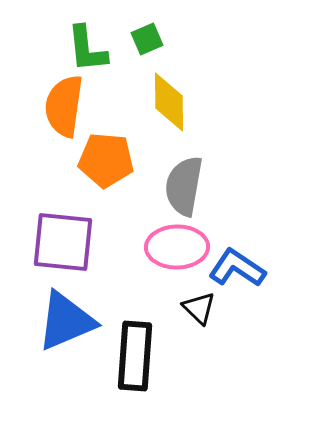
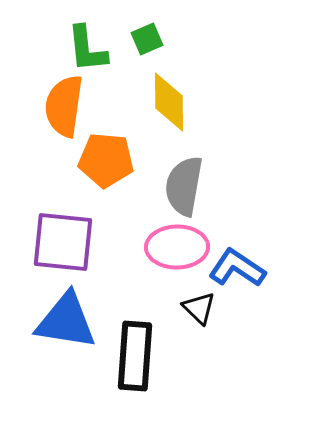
blue triangle: rotated 32 degrees clockwise
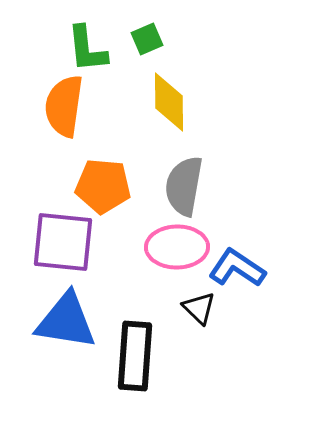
orange pentagon: moved 3 px left, 26 px down
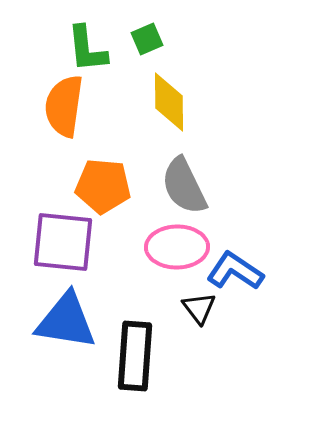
gray semicircle: rotated 36 degrees counterclockwise
blue L-shape: moved 2 px left, 3 px down
black triangle: rotated 9 degrees clockwise
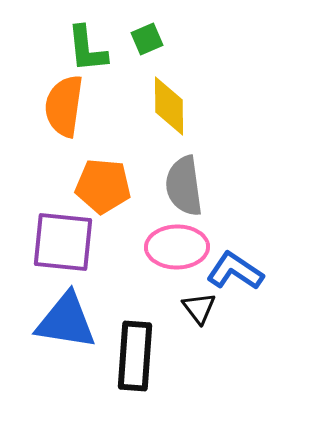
yellow diamond: moved 4 px down
gray semicircle: rotated 18 degrees clockwise
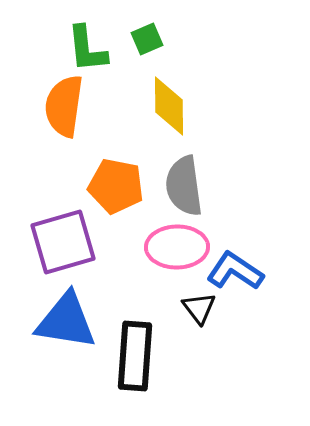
orange pentagon: moved 13 px right; rotated 6 degrees clockwise
purple square: rotated 22 degrees counterclockwise
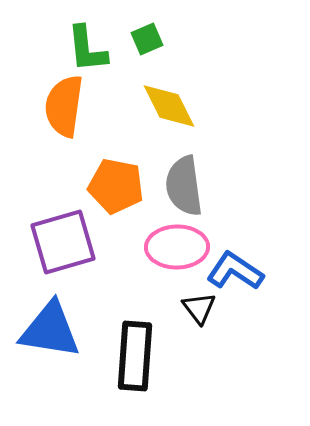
yellow diamond: rotated 26 degrees counterclockwise
blue triangle: moved 16 px left, 9 px down
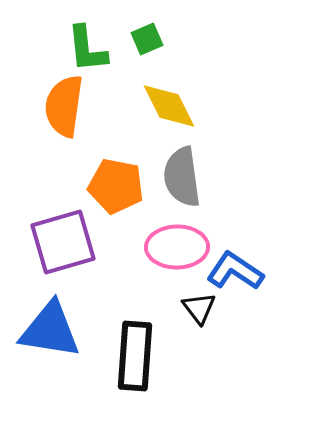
gray semicircle: moved 2 px left, 9 px up
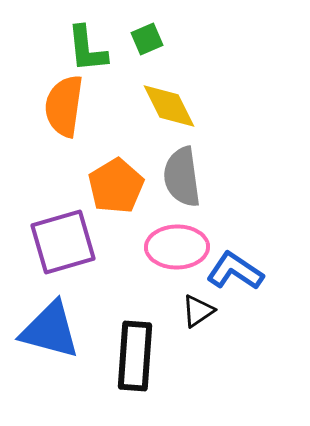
orange pentagon: rotated 30 degrees clockwise
black triangle: moved 1 px left, 3 px down; rotated 33 degrees clockwise
blue triangle: rotated 6 degrees clockwise
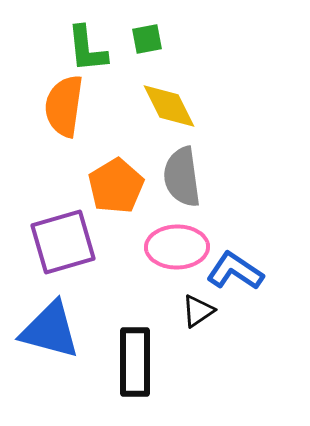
green square: rotated 12 degrees clockwise
black rectangle: moved 6 px down; rotated 4 degrees counterclockwise
